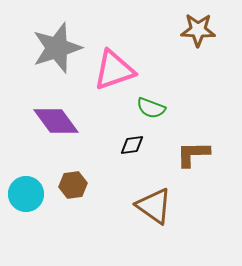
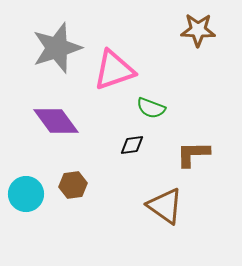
brown triangle: moved 11 px right
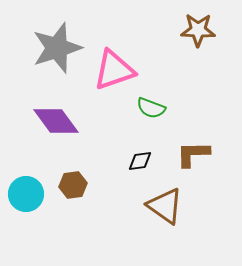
black diamond: moved 8 px right, 16 px down
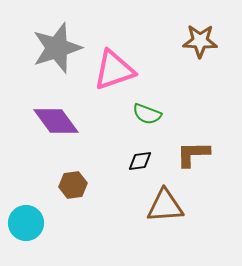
brown star: moved 2 px right, 11 px down
green semicircle: moved 4 px left, 6 px down
cyan circle: moved 29 px down
brown triangle: rotated 39 degrees counterclockwise
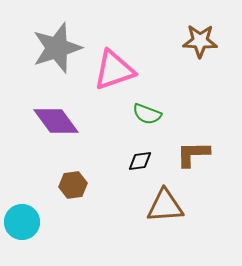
cyan circle: moved 4 px left, 1 px up
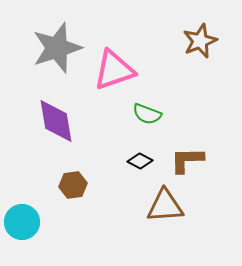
brown star: rotated 24 degrees counterclockwise
purple diamond: rotated 27 degrees clockwise
brown L-shape: moved 6 px left, 6 px down
black diamond: rotated 35 degrees clockwise
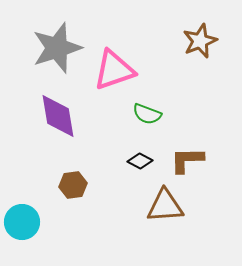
purple diamond: moved 2 px right, 5 px up
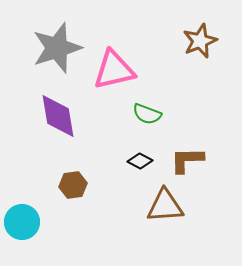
pink triangle: rotated 6 degrees clockwise
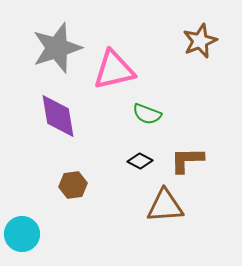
cyan circle: moved 12 px down
